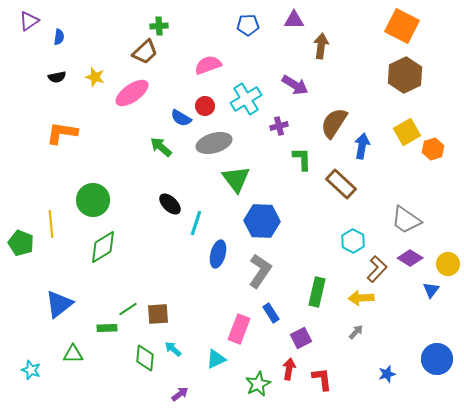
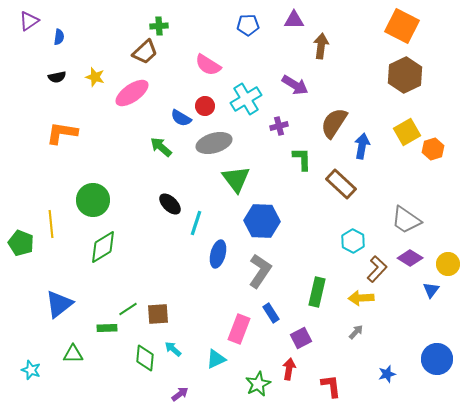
pink semicircle at (208, 65): rotated 128 degrees counterclockwise
red L-shape at (322, 379): moved 9 px right, 7 px down
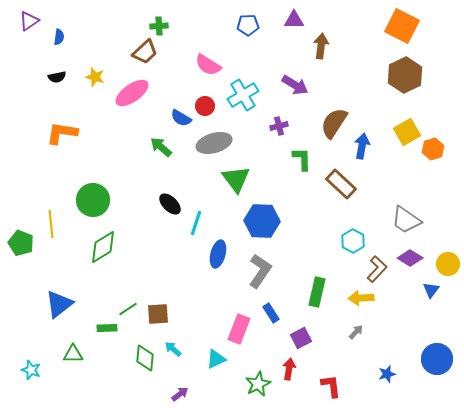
cyan cross at (246, 99): moved 3 px left, 4 px up
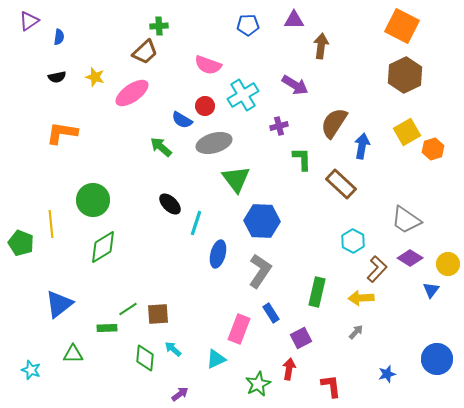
pink semicircle at (208, 65): rotated 12 degrees counterclockwise
blue semicircle at (181, 118): moved 1 px right, 2 px down
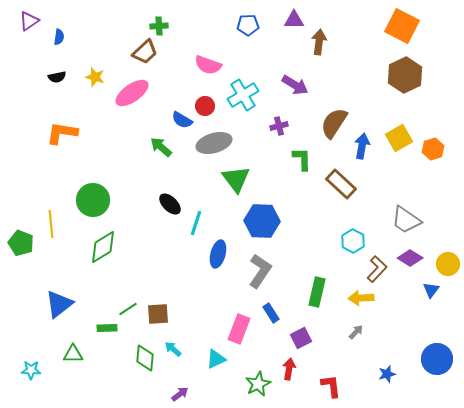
brown arrow at (321, 46): moved 2 px left, 4 px up
yellow square at (407, 132): moved 8 px left, 6 px down
cyan star at (31, 370): rotated 18 degrees counterclockwise
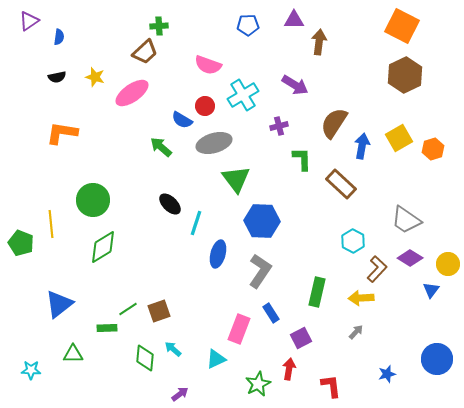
brown square at (158, 314): moved 1 px right, 3 px up; rotated 15 degrees counterclockwise
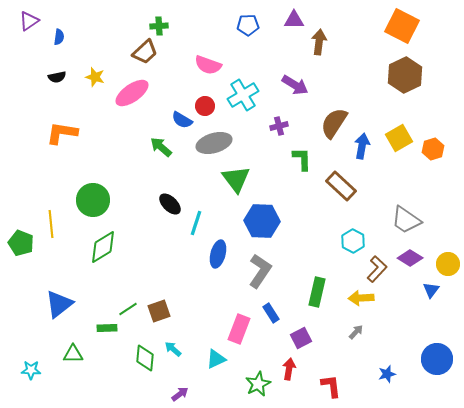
brown rectangle at (341, 184): moved 2 px down
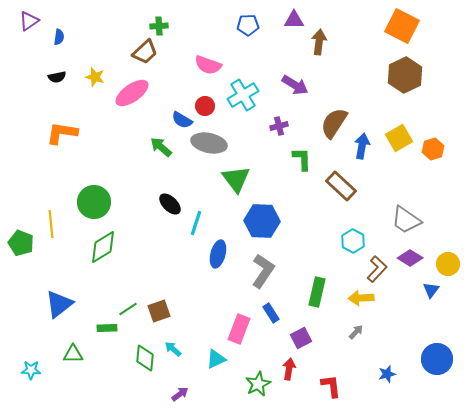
gray ellipse at (214, 143): moved 5 px left; rotated 28 degrees clockwise
green circle at (93, 200): moved 1 px right, 2 px down
gray L-shape at (260, 271): moved 3 px right
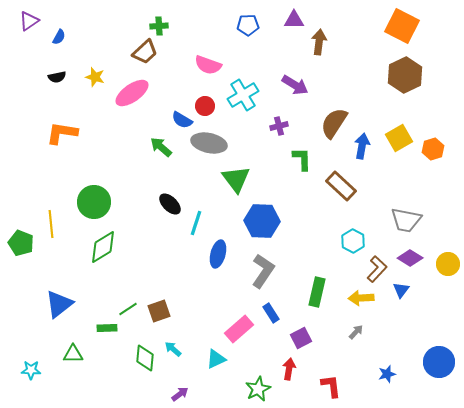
blue semicircle at (59, 37): rotated 21 degrees clockwise
gray trapezoid at (406, 220): rotated 24 degrees counterclockwise
blue triangle at (431, 290): moved 30 px left
pink rectangle at (239, 329): rotated 28 degrees clockwise
blue circle at (437, 359): moved 2 px right, 3 px down
green star at (258, 384): moved 5 px down
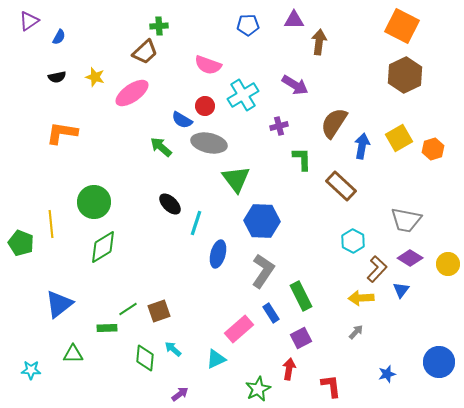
green rectangle at (317, 292): moved 16 px left, 4 px down; rotated 40 degrees counterclockwise
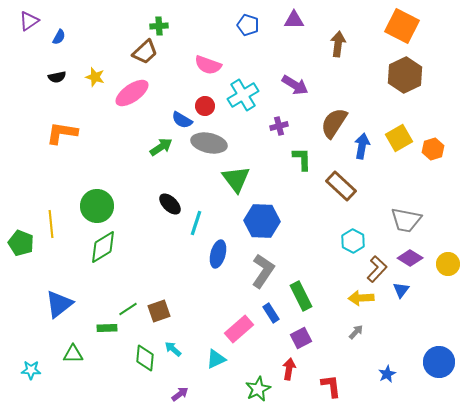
blue pentagon at (248, 25): rotated 20 degrees clockwise
brown arrow at (319, 42): moved 19 px right, 2 px down
green arrow at (161, 147): rotated 105 degrees clockwise
green circle at (94, 202): moved 3 px right, 4 px down
blue star at (387, 374): rotated 12 degrees counterclockwise
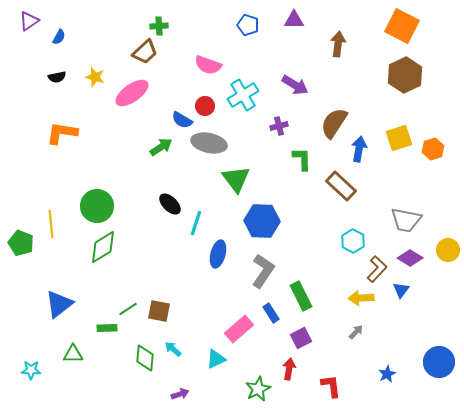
yellow square at (399, 138): rotated 12 degrees clockwise
blue arrow at (362, 146): moved 3 px left, 3 px down
yellow circle at (448, 264): moved 14 px up
brown square at (159, 311): rotated 30 degrees clockwise
purple arrow at (180, 394): rotated 18 degrees clockwise
